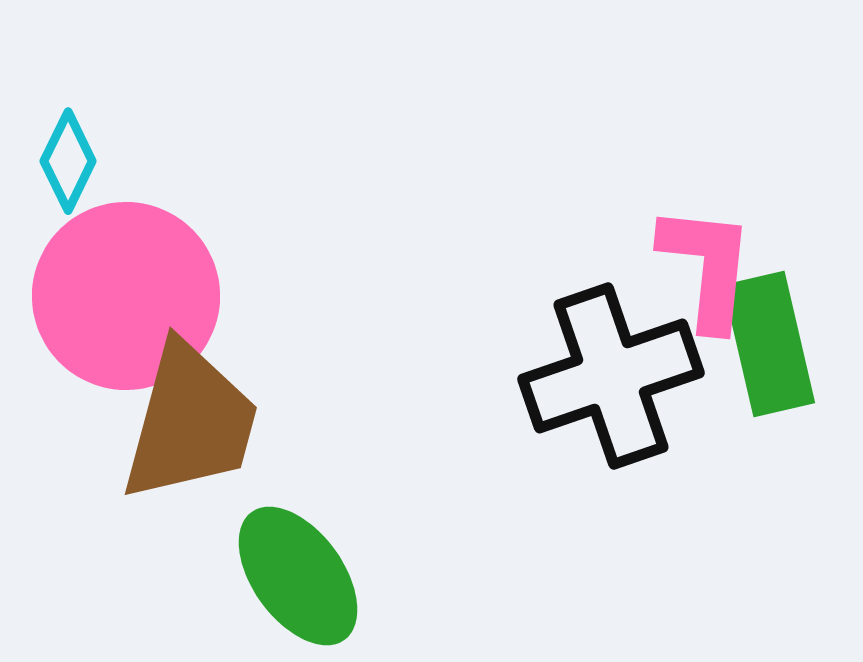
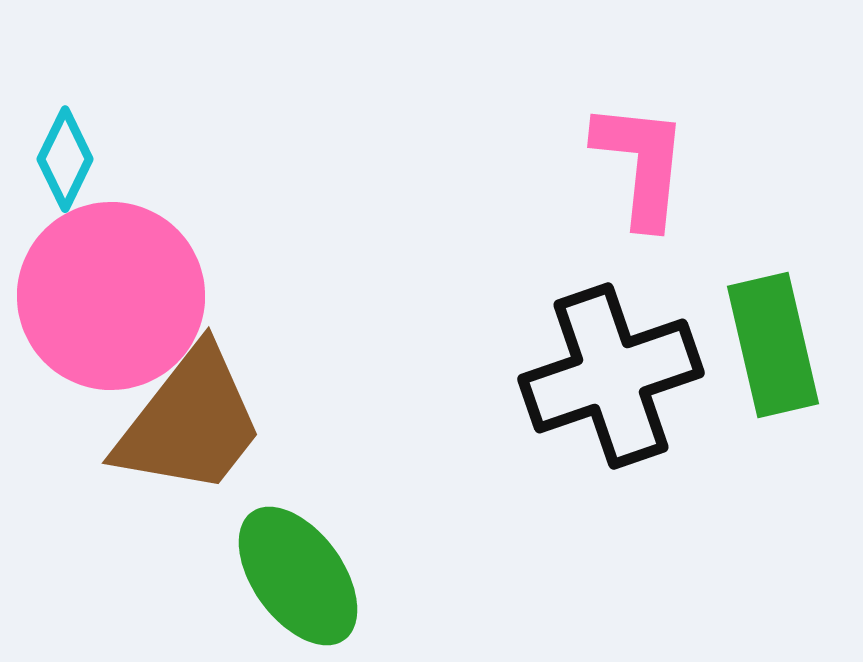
cyan diamond: moved 3 px left, 2 px up
pink L-shape: moved 66 px left, 103 px up
pink circle: moved 15 px left
green rectangle: moved 4 px right, 1 px down
brown trapezoid: rotated 23 degrees clockwise
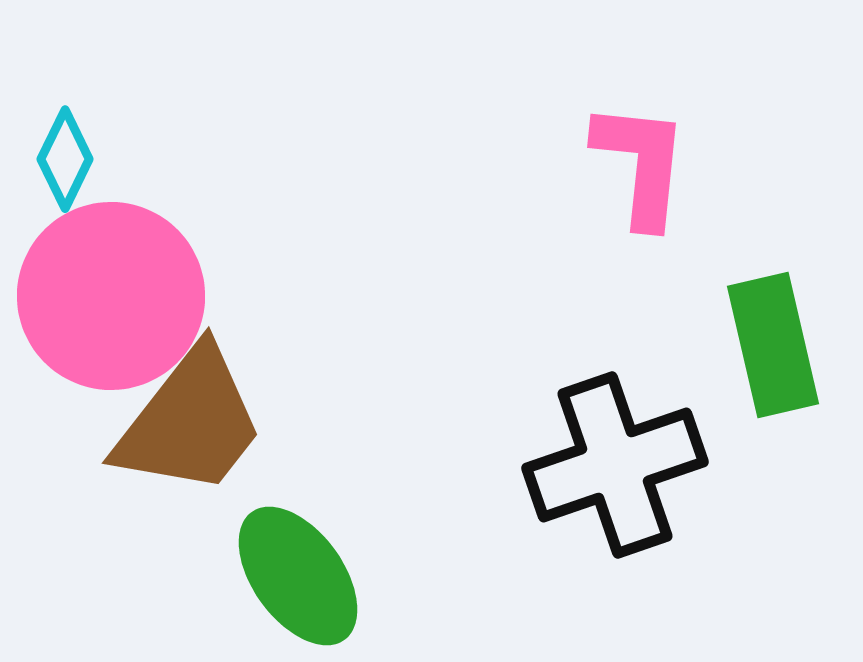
black cross: moved 4 px right, 89 px down
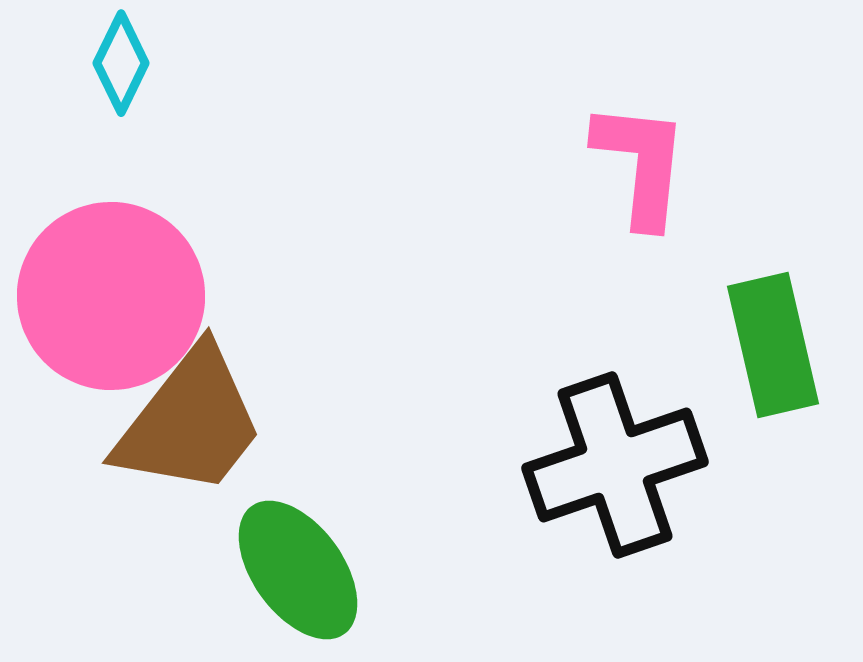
cyan diamond: moved 56 px right, 96 px up
green ellipse: moved 6 px up
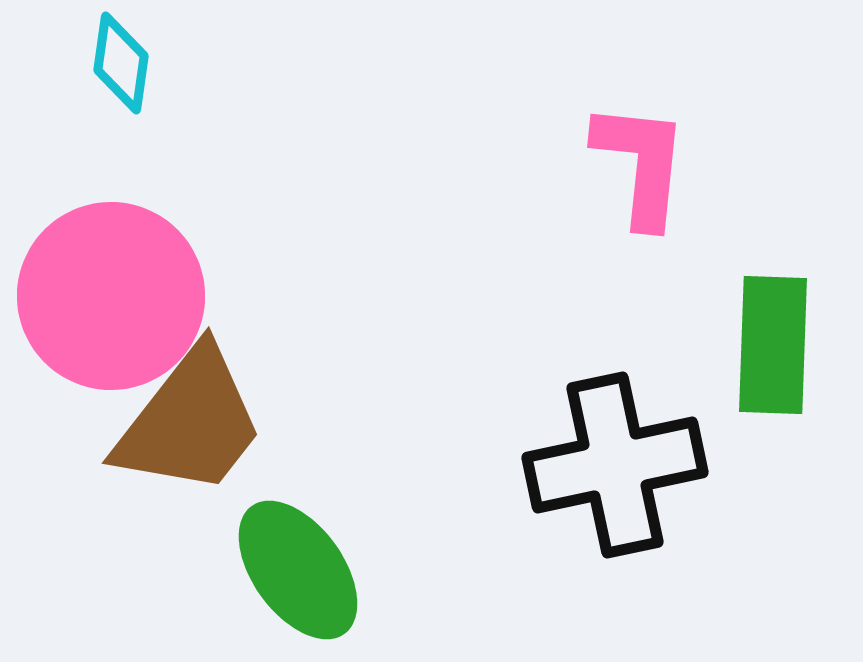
cyan diamond: rotated 18 degrees counterclockwise
green rectangle: rotated 15 degrees clockwise
black cross: rotated 7 degrees clockwise
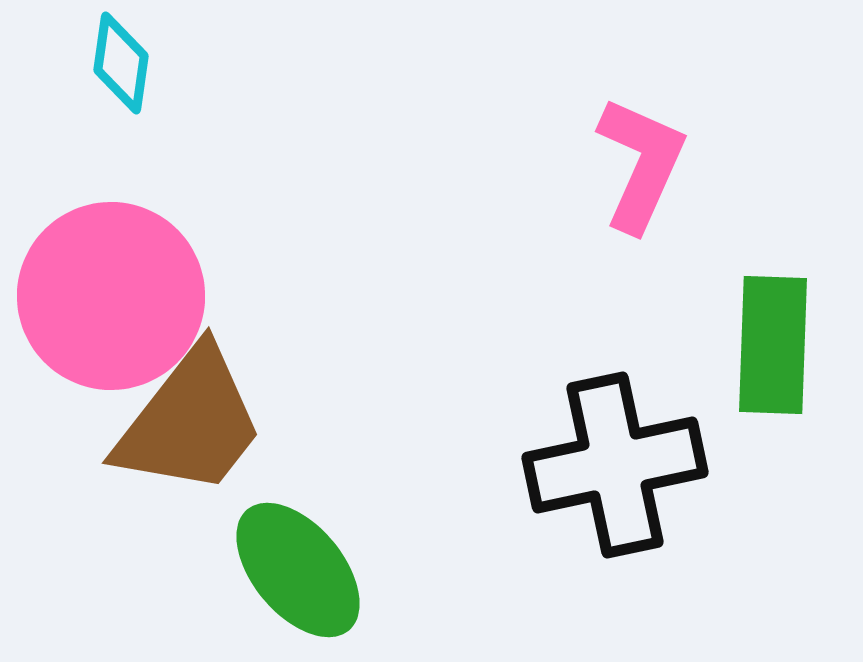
pink L-shape: rotated 18 degrees clockwise
green ellipse: rotated 4 degrees counterclockwise
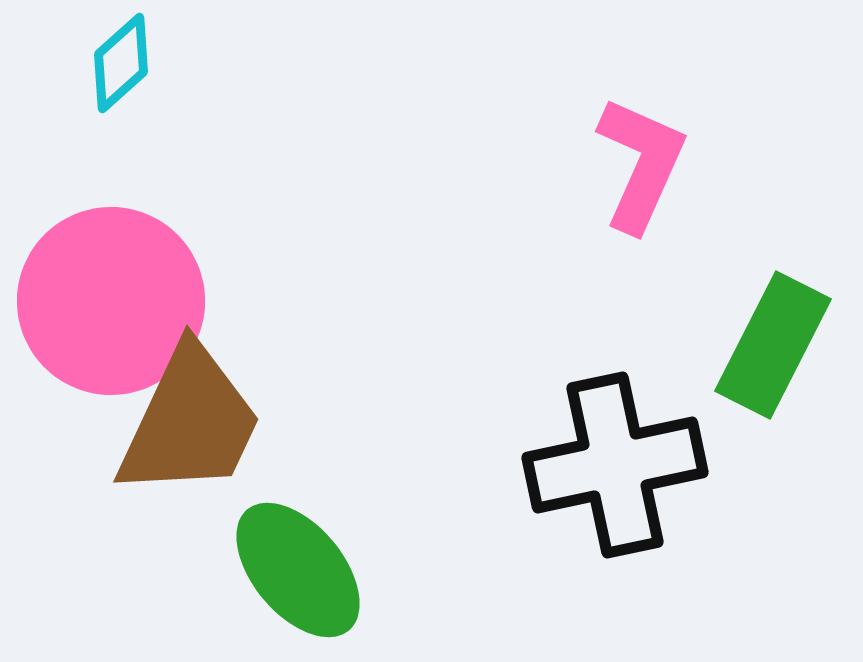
cyan diamond: rotated 40 degrees clockwise
pink circle: moved 5 px down
green rectangle: rotated 25 degrees clockwise
brown trapezoid: rotated 13 degrees counterclockwise
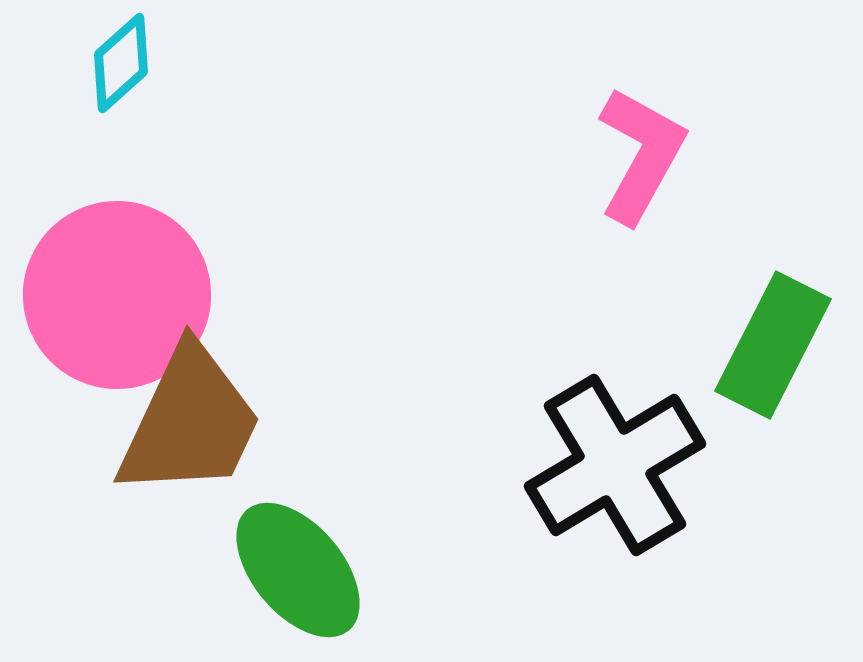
pink L-shape: moved 9 px up; rotated 5 degrees clockwise
pink circle: moved 6 px right, 6 px up
black cross: rotated 19 degrees counterclockwise
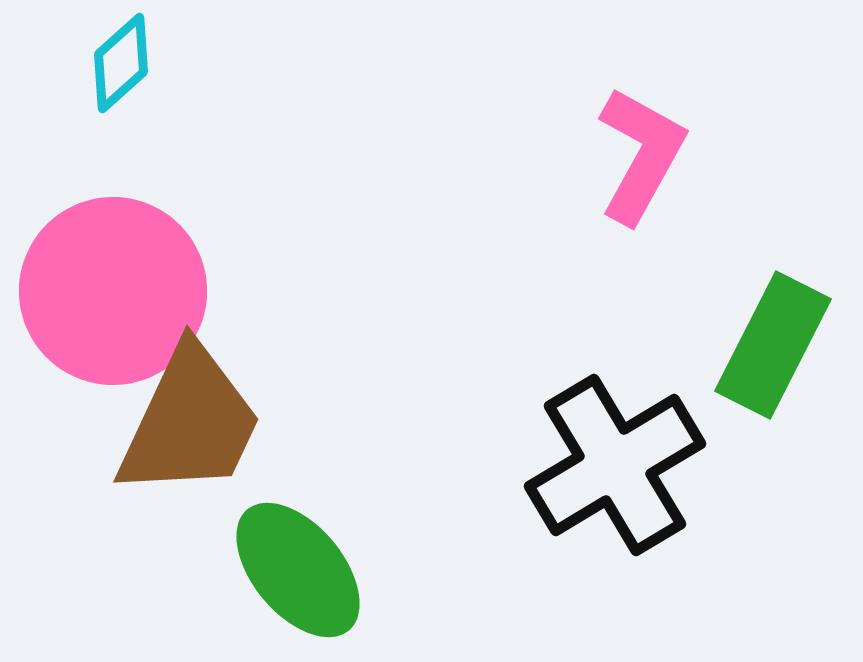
pink circle: moved 4 px left, 4 px up
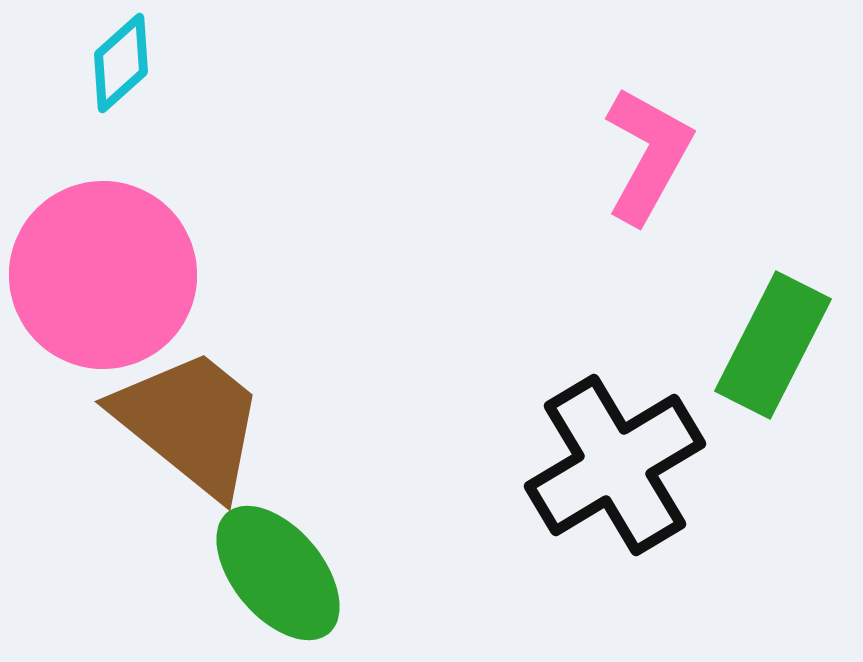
pink L-shape: moved 7 px right
pink circle: moved 10 px left, 16 px up
brown trapezoid: rotated 76 degrees counterclockwise
green ellipse: moved 20 px left, 3 px down
